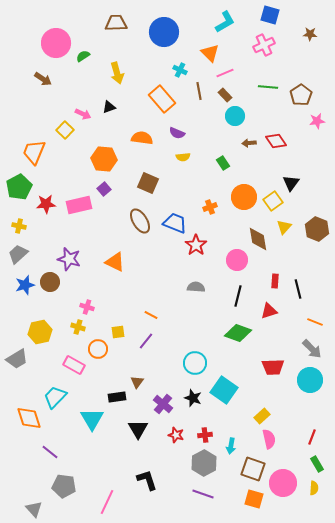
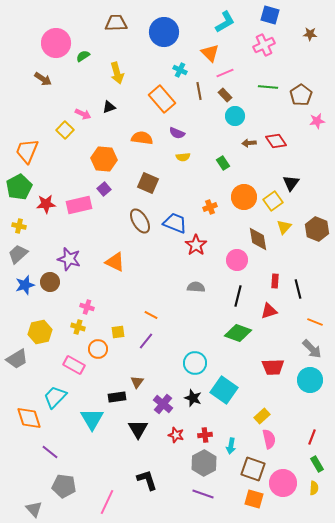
orange trapezoid at (34, 152): moved 7 px left, 1 px up
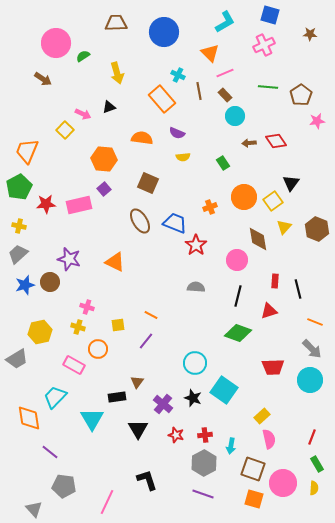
cyan cross at (180, 70): moved 2 px left, 5 px down
yellow square at (118, 332): moved 7 px up
orange diamond at (29, 418): rotated 8 degrees clockwise
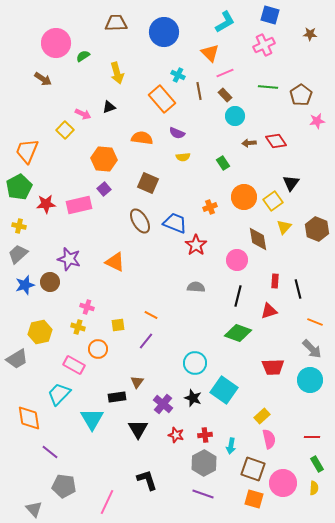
cyan trapezoid at (55, 397): moved 4 px right, 3 px up
red line at (312, 437): rotated 70 degrees clockwise
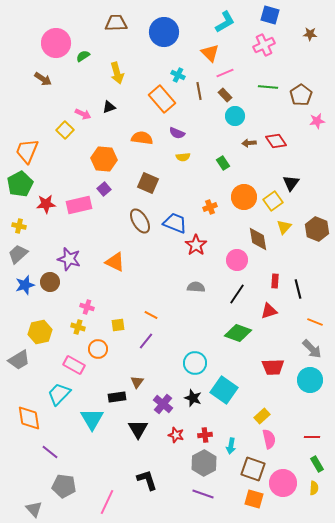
green pentagon at (19, 187): moved 1 px right, 3 px up
black line at (238, 296): moved 1 px left, 2 px up; rotated 20 degrees clockwise
gray trapezoid at (17, 359): moved 2 px right, 1 px down
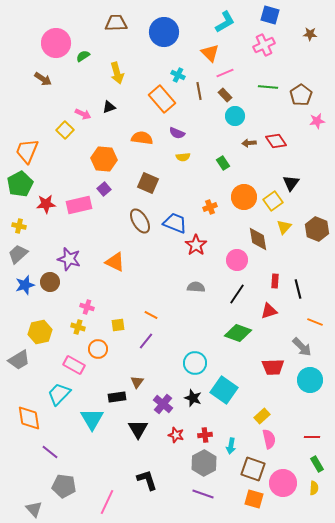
gray arrow at (312, 349): moved 10 px left, 2 px up
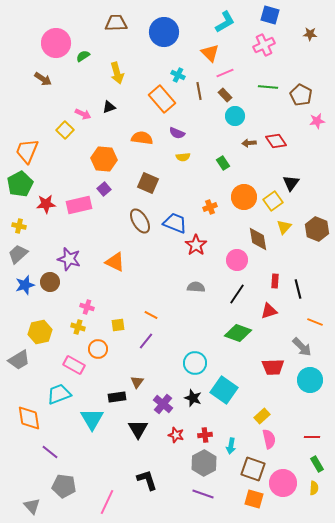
brown pentagon at (301, 95): rotated 10 degrees counterclockwise
cyan trapezoid at (59, 394): rotated 25 degrees clockwise
gray triangle at (34, 509): moved 2 px left, 3 px up
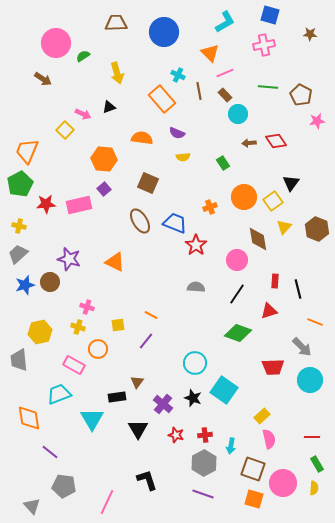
pink cross at (264, 45): rotated 15 degrees clockwise
cyan circle at (235, 116): moved 3 px right, 2 px up
gray trapezoid at (19, 360): rotated 115 degrees clockwise
